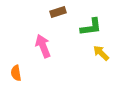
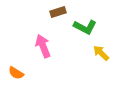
green L-shape: moved 6 px left; rotated 35 degrees clockwise
orange semicircle: rotated 49 degrees counterclockwise
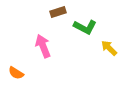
yellow arrow: moved 8 px right, 5 px up
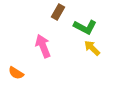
brown rectangle: rotated 42 degrees counterclockwise
yellow arrow: moved 17 px left
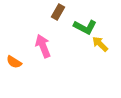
yellow arrow: moved 8 px right, 4 px up
orange semicircle: moved 2 px left, 11 px up
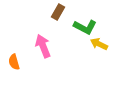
yellow arrow: moved 1 px left; rotated 18 degrees counterclockwise
orange semicircle: rotated 42 degrees clockwise
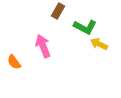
brown rectangle: moved 1 px up
orange semicircle: rotated 21 degrees counterclockwise
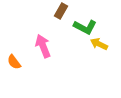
brown rectangle: moved 3 px right
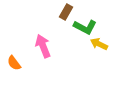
brown rectangle: moved 5 px right, 1 px down
orange semicircle: moved 1 px down
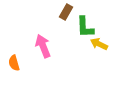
green L-shape: rotated 60 degrees clockwise
orange semicircle: rotated 21 degrees clockwise
